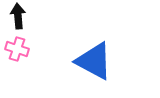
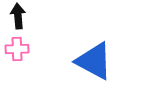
pink cross: rotated 20 degrees counterclockwise
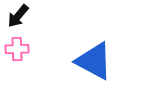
black arrow: rotated 135 degrees counterclockwise
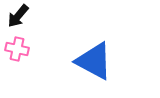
pink cross: rotated 15 degrees clockwise
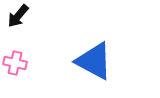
pink cross: moved 2 px left, 14 px down
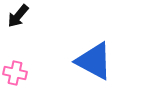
pink cross: moved 10 px down
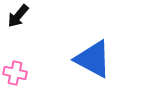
blue triangle: moved 1 px left, 2 px up
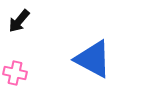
black arrow: moved 1 px right, 5 px down
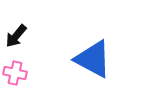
black arrow: moved 3 px left, 15 px down
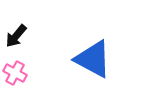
pink cross: rotated 15 degrees clockwise
